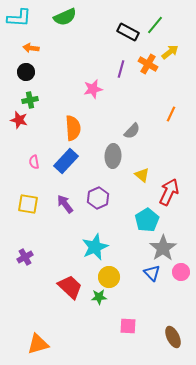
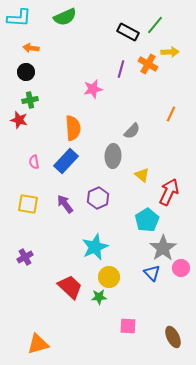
yellow arrow: rotated 36 degrees clockwise
pink circle: moved 4 px up
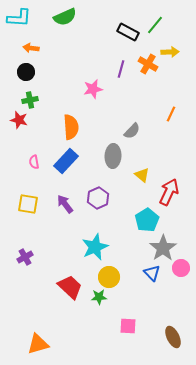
orange semicircle: moved 2 px left, 1 px up
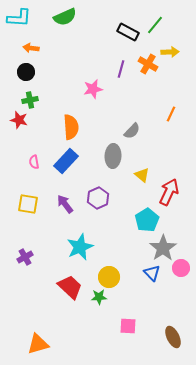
cyan star: moved 15 px left
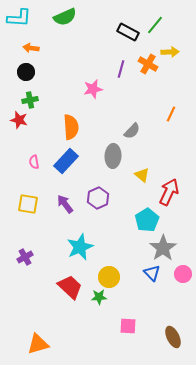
pink circle: moved 2 px right, 6 px down
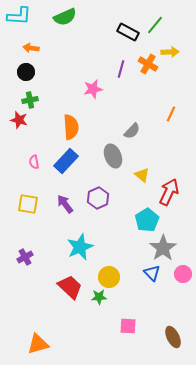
cyan L-shape: moved 2 px up
gray ellipse: rotated 25 degrees counterclockwise
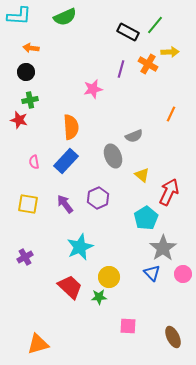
gray semicircle: moved 2 px right, 5 px down; rotated 24 degrees clockwise
cyan pentagon: moved 1 px left, 2 px up
